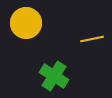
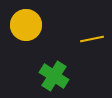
yellow circle: moved 2 px down
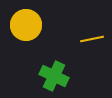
green cross: rotated 8 degrees counterclockwise
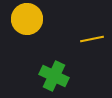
yellow circle: moved 1 px right, 6 px up
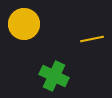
yellow circle: moved 3 px left, 5 px down
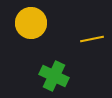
yellow circle: moved 7 px right, 1 px up
